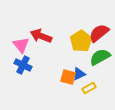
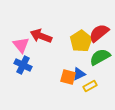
yellow rectangle: moved 1 px right, 2 px up
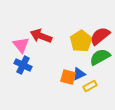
red semicircle: moved 1 px right, 3 px down
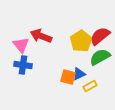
blue cross: rotated 18 degrees counterclockwise
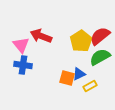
orange square: moved 1 px left, 1 px down
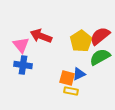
yellow rectangle: moved 19 px left, 5 px down; rotated 40 degrees clockwise
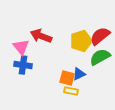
yellow pentagon: rotated 15 degrees clockwise
pink triangle: moved 2 px down
